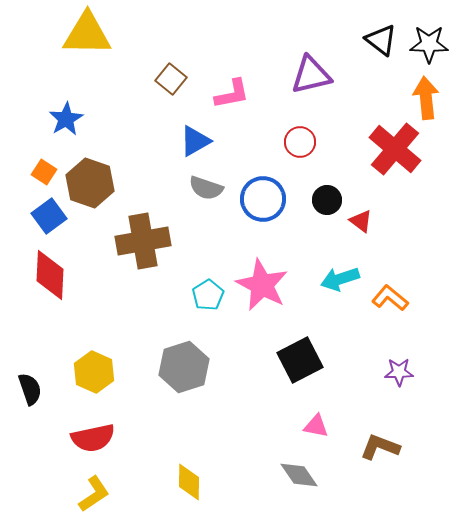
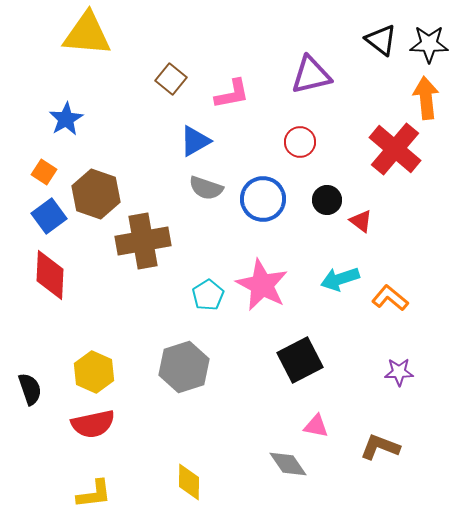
yellow triangle: rotated 4 degrees clockwise
brown hexagon: moved 6 px right, 11 px down
red semicircle: moved 14 px up
gray diamond: moved 11 px left, 11 px up
yellow L-shape: rotated 27 degrees clockwise
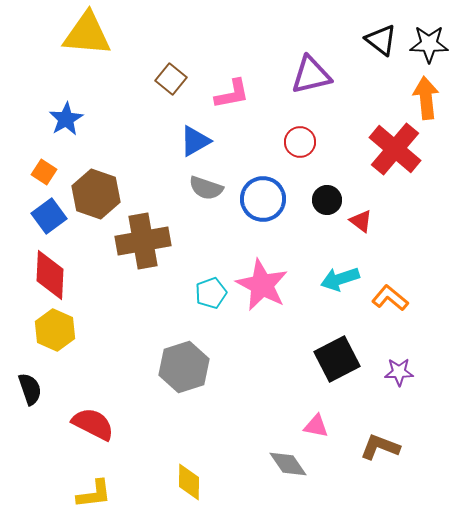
cyan pentagon: moved 3 px right, 2 px up; rotated 12 degrees clockwise
black square: moved 37 px right, 1 px up
yellow hexagon: moved 39 px left, 42 px up
red semicircle: rotated 141 degrees counterclockwise
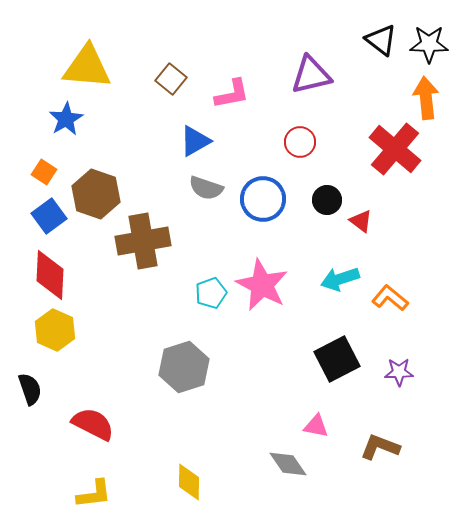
yellow triangle: moved 33 px down
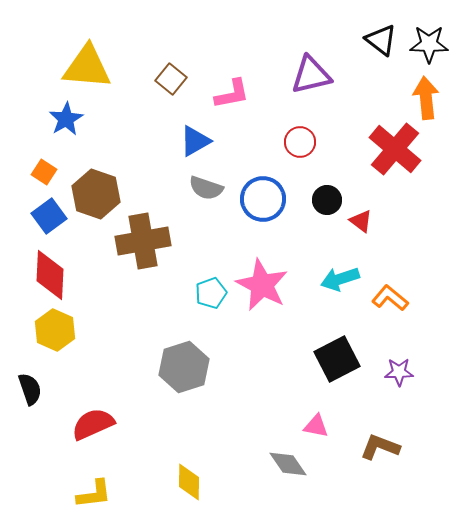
red semicircle: rotated 51 degrees counterclockwise
